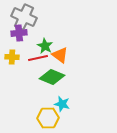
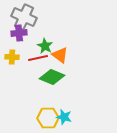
cyan star: moved 2 px right, 13 px down
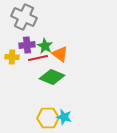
purple cross: moved 8 px right, 12 px down
orange triangle: moved 1 px up
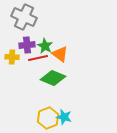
green diamond: moved 1 px right, 1 px down
yellow hexagon: rotated 20 degrees counterclockwise
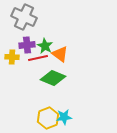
cyan star: rotated 21 degrees counterclockwise
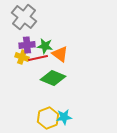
gray cross: rotated 15 degrees clockwise
green star: rotated 21 degrees counterclockwise
yellow cross: moved 10 px right; rotated 16 degrees clockwise
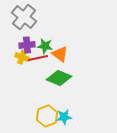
green diamond: moved 6 px right
yellow hexagon: moved 1 px left, 2 px up
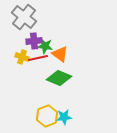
purple cross: moved 7 px right, 4 px up
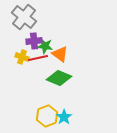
cyan star: rotated 28 degrees counterclockwise
